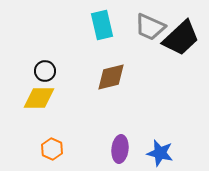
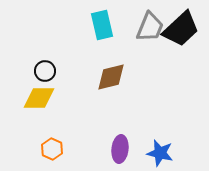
gray trapezoid: rotated 92 degrees counterclockwise
black trapezoid: moved 9 px up
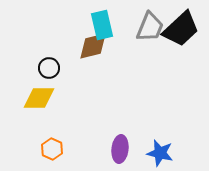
black circle: moved 4 px right, 3 px up
brown diamond: moved 18 px left, 31 px up
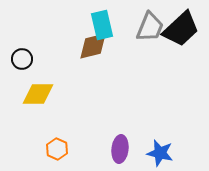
black circle: moved 27 px left, 9 px up
yellow diamond: moved 1 px left, 4 px up
orange hexagon: moved 5 px right
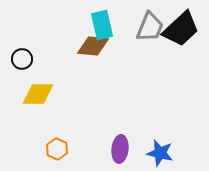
brown diamond: rotated 20 degrees clockwise
